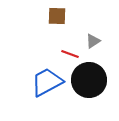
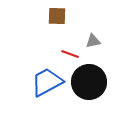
gray triangle: rotated 21 degrees clockwise
black circle: moved 2 px down
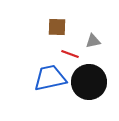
brown square: moved 11 px down
blue trapezoid: moved 3 px right, 4 px up; rotated 16 degrees clockwise
